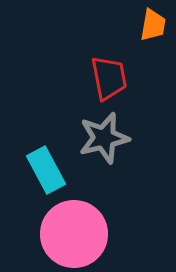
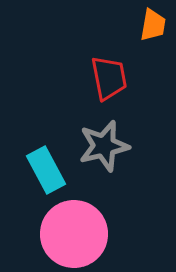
gray star: moved 8 px down
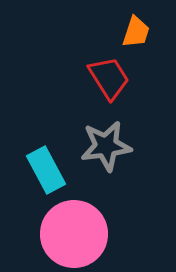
orange trapezoid: moved 17 px left, 7 px down; rotated 8 degrees clockwise
red trapezoid: rotated 21 degrees counterclockwise
gray star: moved 2 px right; rotated 6 degrees clockwise
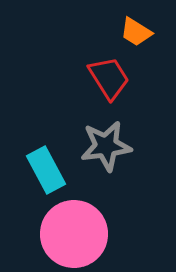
orange trapezoid: rotated 104 degrees clockwise
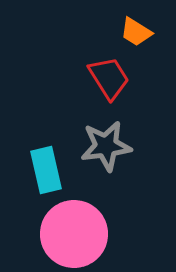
cyan rectangle: rotated 15 degrees clockwise
